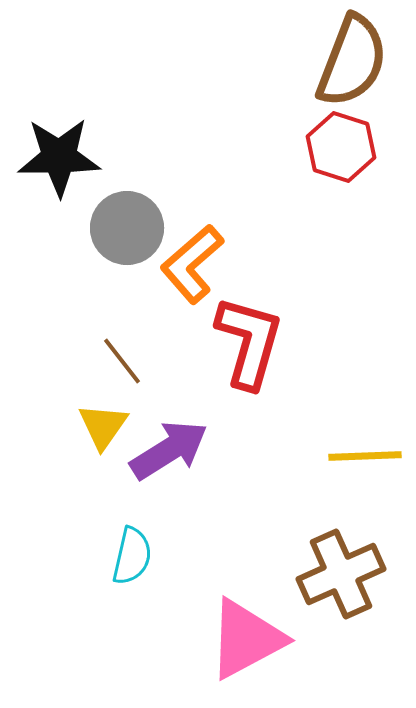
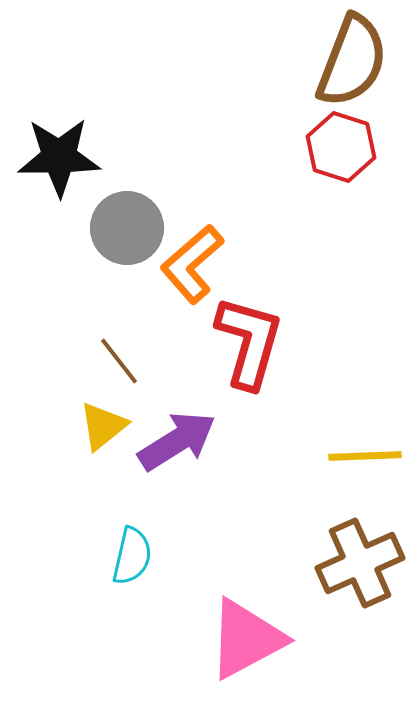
brown line: moved 3 px left
yellow triangle: rotated 16 degrees clockwise
purple arrow: moved 8 px right, 9 px up
brown cross: moved 19 px right, 11 px up
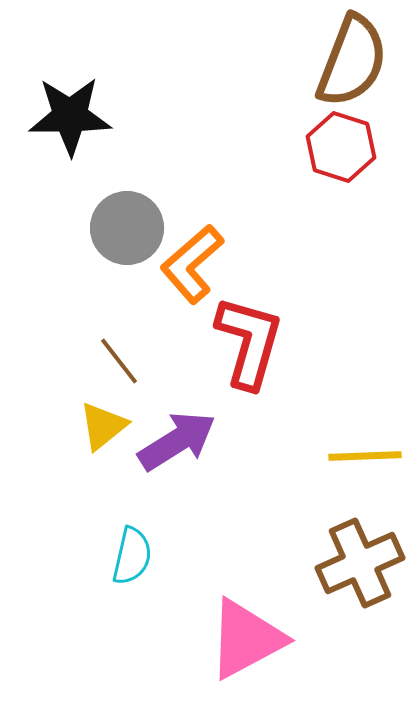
black star: moved 11 px right, 41 px up
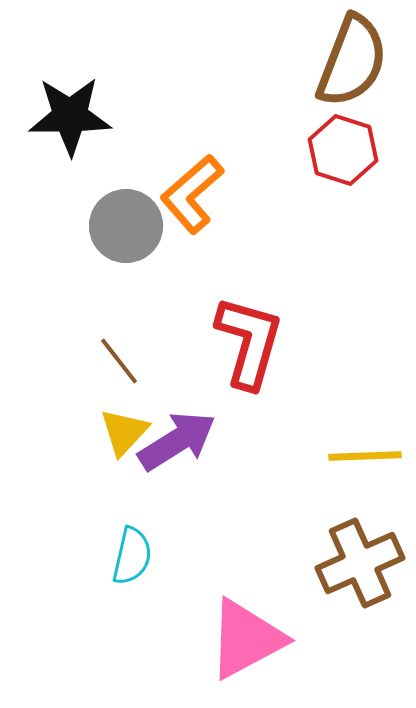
red hexagon: moved 2 px right, 3 px down
gray circle: moved 1 px left, 2 px up
orange L-shape: moved 70 px up
yellow triangle: moved 21 px right, 6 px down; rotated 8 degrees counterclockwise
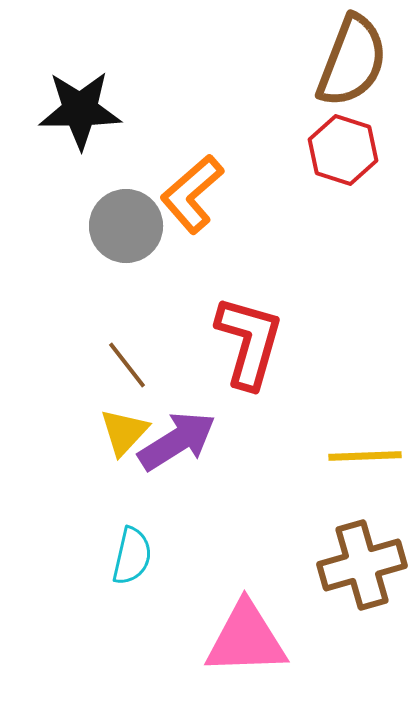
black star: moved 10 px right, 6 px up
brown line: moved 8 px right, 4 px down
brown cross: moved 2 px right, 2 px down; rotated 8 degrees clockwise
pink triangle: rotated 26 degrees clockwise
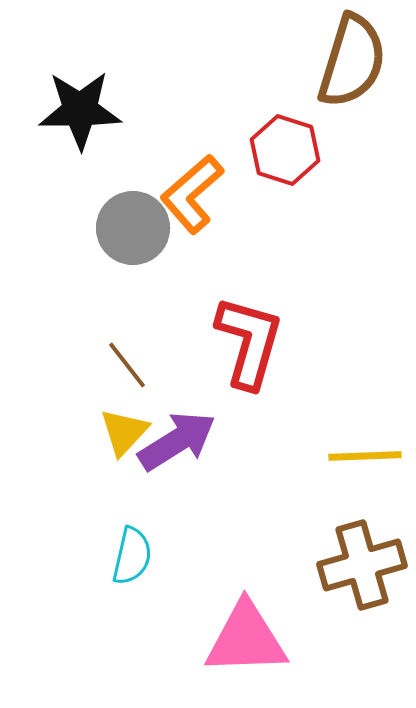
brown semicircle: rotated 4 degrees counterclockwise
red hexagon: moved 58 px left
gray circle: moved 7 px right, 2 px down
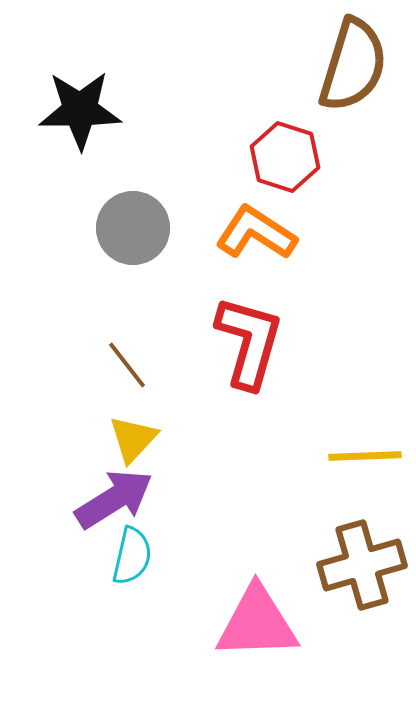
brown semicircle: moved 1 px right, 4 px down
red hexagon: moved 7 px down
orange L-shape: moved 64 px right, 39 px down; rotated 74 degrees clockwise
yellow triangle: moved 9 px right, 7 px down
purple arrow: moved 63 px left, 58 px down
pink triangle: moved 11 px right, 16 px up
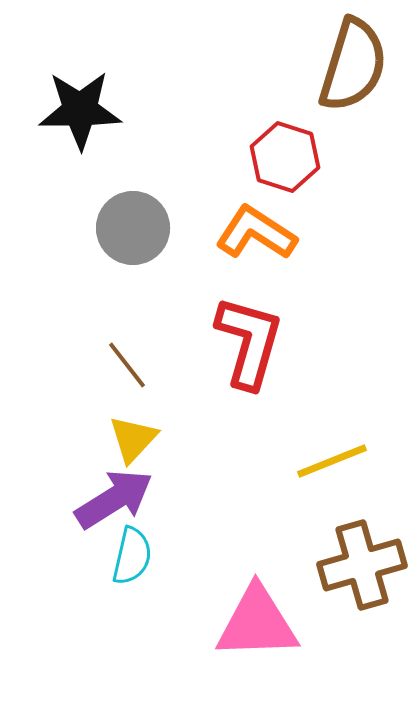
yellow line: moved 33 px left, 5 px down; rotated 20 degrees counterclockwise
